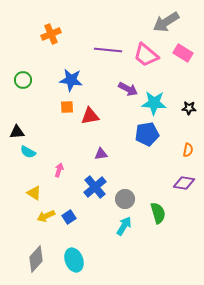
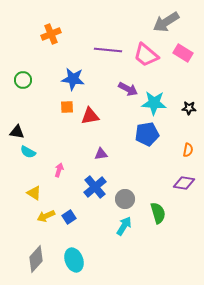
blue star: moved 2 px right, 1 px up
black triangle: rotated 14 degrees clockwise
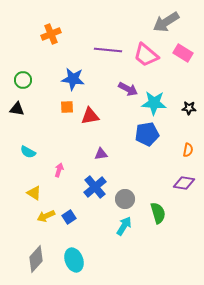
black triangle: moved 23 px up
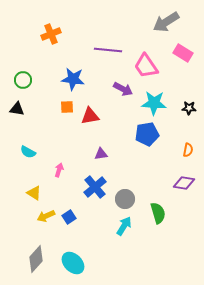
pink trapezoid: moved 11 px down; rotated 16 degrees clockwise
purple arrow: moved 5 px left
cyan ellipse: moved 1 px left, 3 px down; rotated 25 degrees counterclockwise
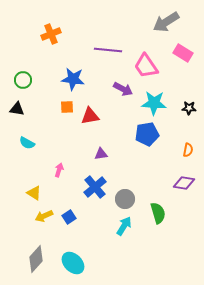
cyan semicircle: moved 1 px left, 9 px up
yellow arrow: moved 2 px left
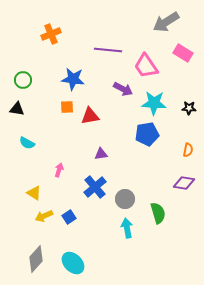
cyan arrow: moved 3 px right, 2 px down; rotated 42 degrees counterclockwise
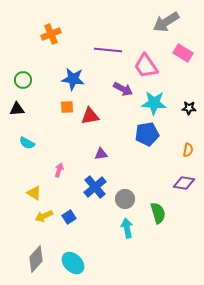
black triangle: rotated 14 degrees counterclockwise
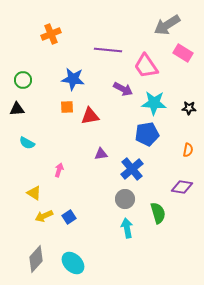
gray arrow: moved 1 px right, 3 px down
purple diamond: moved 2 px left, 4 px down
blue cross: moved 37 px right, 18 px up
